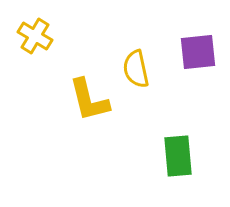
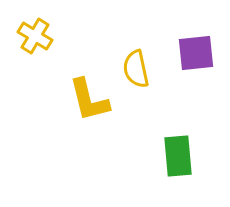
purple square: moved 2 px left, 1 px down
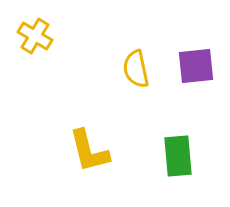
purple square: moved 13 px down
yellow L-shape: moved 51 px down
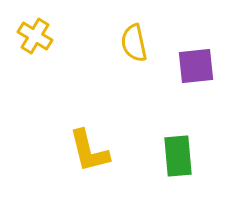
yellow semicircle: moved 2 px left, 26 px up
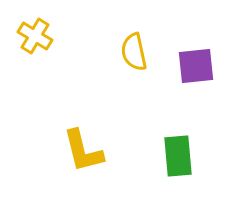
yellow semicircle: moved 9 px down
yellow L-shape: moved 6 px left
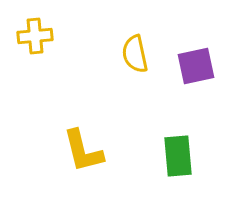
yellow cross: rotated 36 degrees counterclockwise
yellow semicircle: moved 1 px right, 2 px down
purple square: rotated 6 degrees counterclockwise
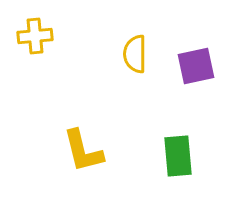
yellow semicircle: rotated 12 degrees clockwise
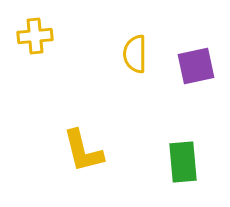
green rectangle: moved 5 px right, 6 px down
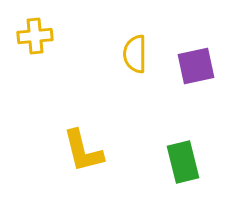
green rectangle: rotated 9 degrees counterclockwise
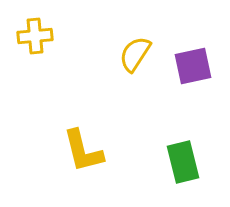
yellow semicircle: rotated 33 degrees clockwise
purple square: moved 3 px left
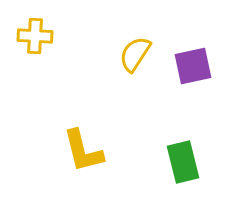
yellow cross: rotated 8 degrees clockwise
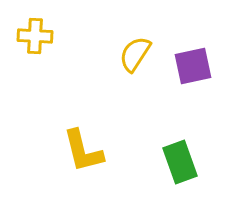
green rectangle: moved 3 px left; rotated 6 degrees counterclockwise
